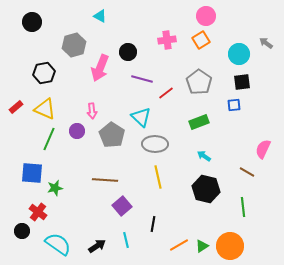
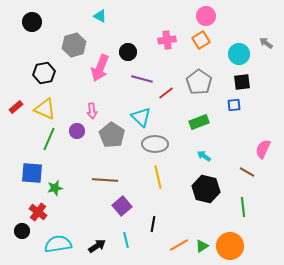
cyan semicircle at (58, 244): rotated 44 degrees counterclockwise
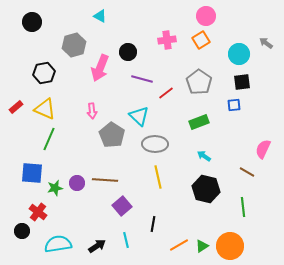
cyan triangle at (141, 117): moved 2 px left, 1 px up
purple circle at (77, 131): moved 52 px down
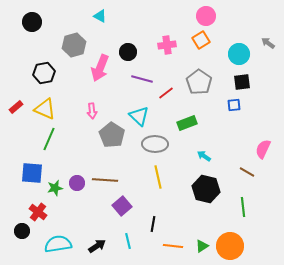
pink cross at (167, 40): moved 5 px down
gray arrow at (266, 43): moved 2 px right
green rectangle at (199, 122): moved 12 px left, 1 px down
cyan line at (126, 240): moved 2 px right, 1 px down
orange line at (179, 245): moved 6 px left, 1 px down; rotated 36 degrees clockwise
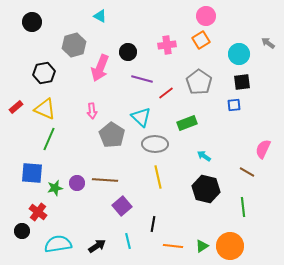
cyan triangle at (139, 116): moved 2 px right, 1 px down
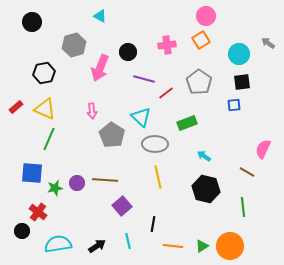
purple line at (142, 79): moved 2 px right
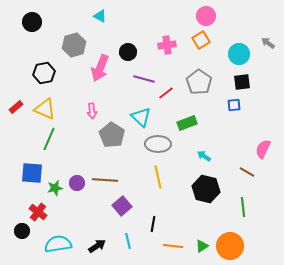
gray ellipse at (155, 144): moved 3 px right
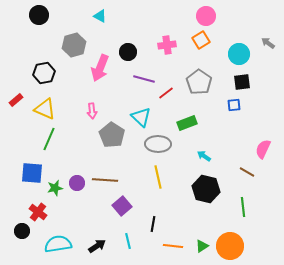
black circle at (32, 22): moved 7 px right, 7 px up
red rectangle at (16, 107): moved 7 px up
